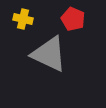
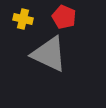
red pentagon: moved 9 px left, 2 px up
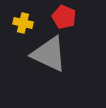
yellow cross: moved 4 px down
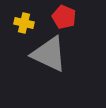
yellow cross: moved 1 px right
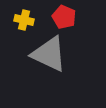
yellow cross: moved 3 px up
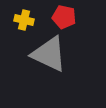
red pentagon: rotated 10 degrees counterclockwise
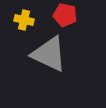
red pentagon: moved 1 px right, 2 px up
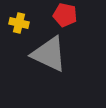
yellow cross: moved 5 px left, 3 px down
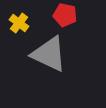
yellow cross: rotated 24 degrees clockwise
